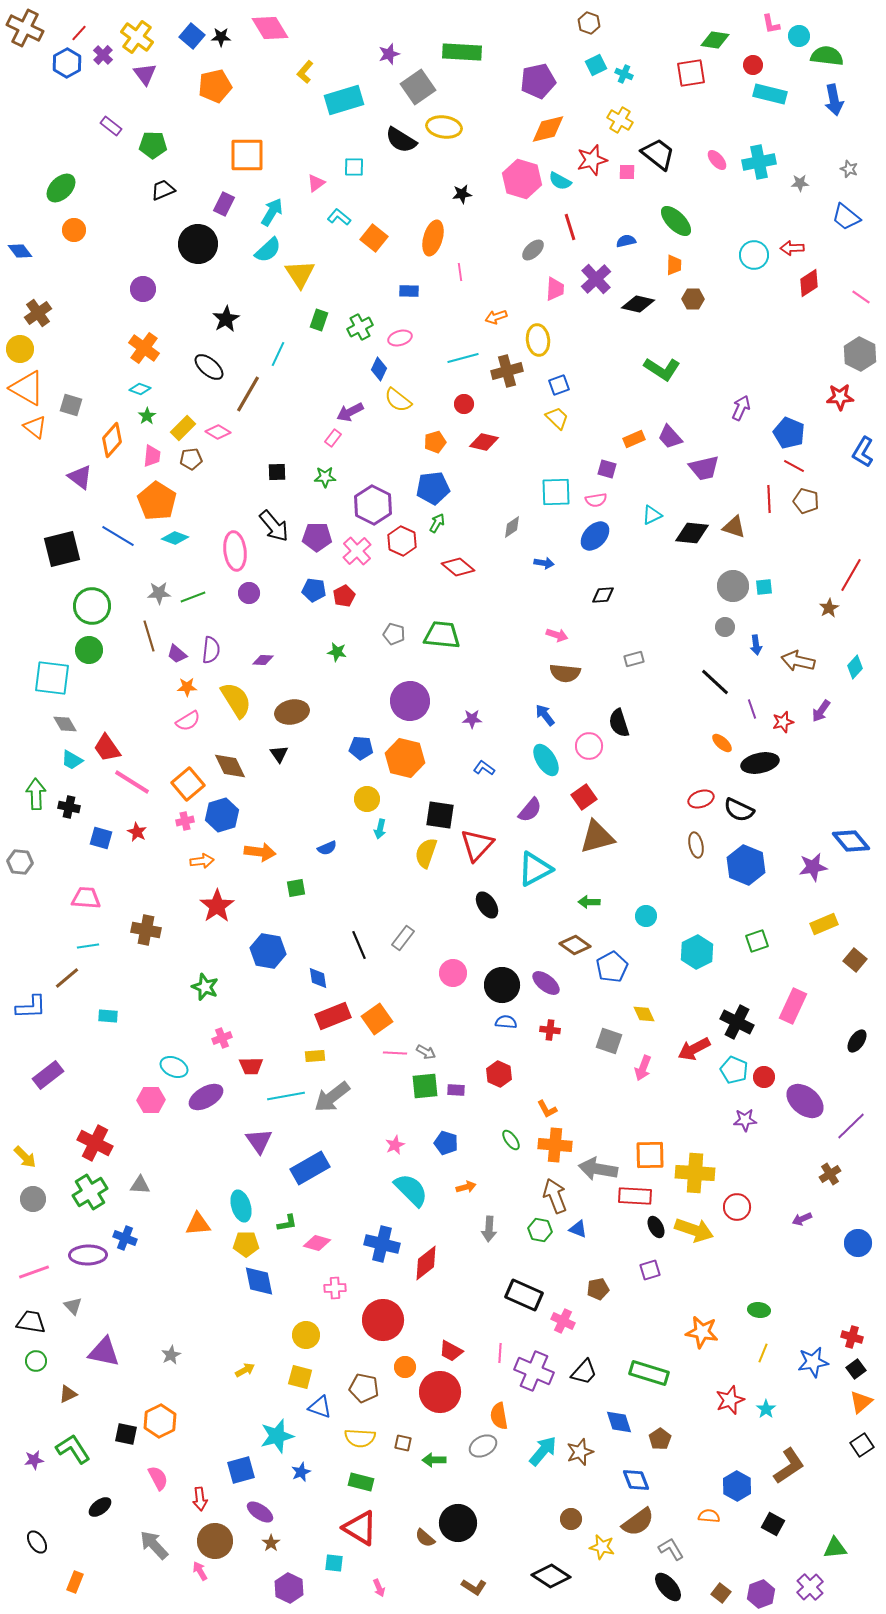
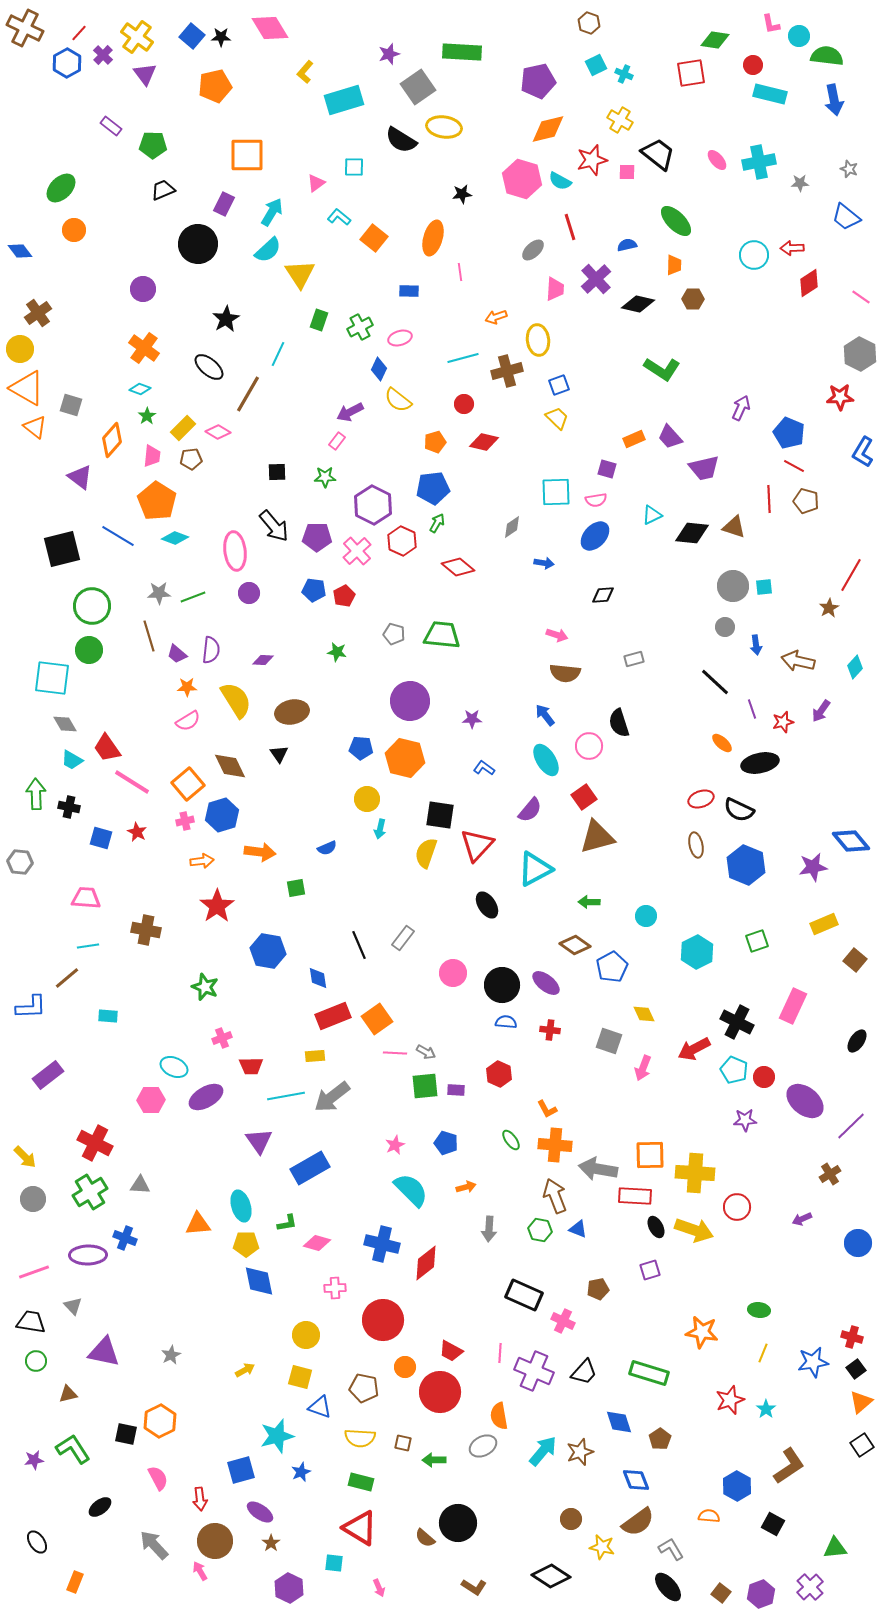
blue semicircle at (626, 241): moved 1 px right, 4 px down
pink rectangle at (333, 438): moved 4 px right, 3 px down
brown triangle at (68, 1394): rotated 12 degrees clockwise
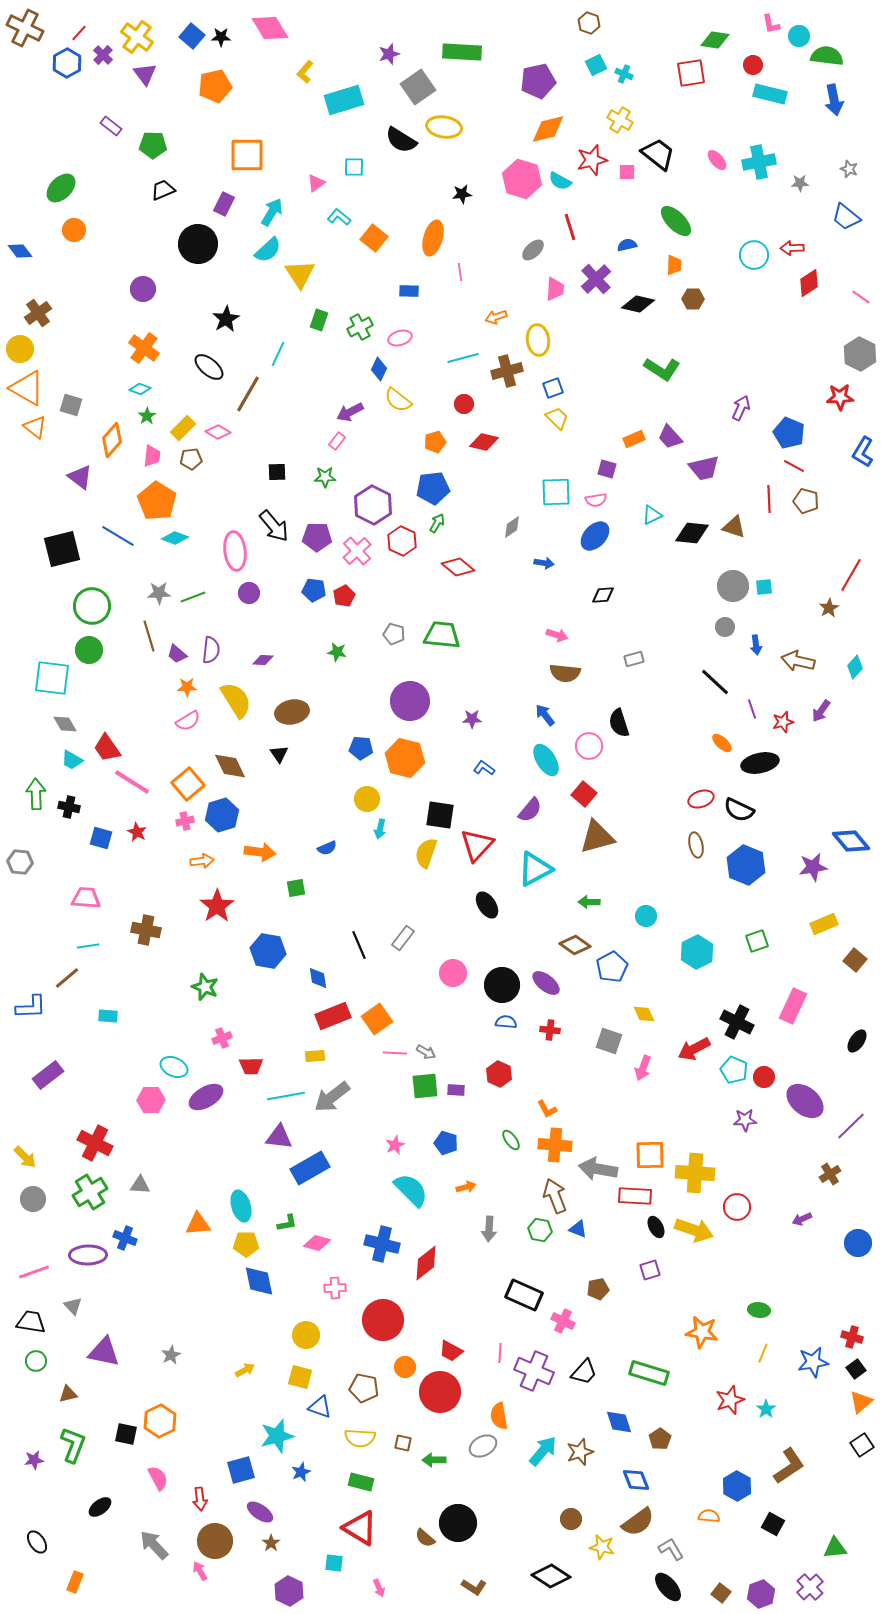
blue square at (559, 385): moved 6 px left, 3 px down
red square at (584, 797): moved 3 px up; rotated 15 degrees counterclockwise
purple triangle at (259, 1141): moved 20 px right, 4 px up; rotated 48 degrees counterclockwise
green L-shape at (73, 1449): moved 4 px up; rotated 54 degrees clockwise
purple hexagon at (289, 1588): moved 3 px down
